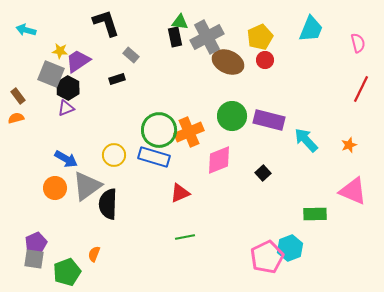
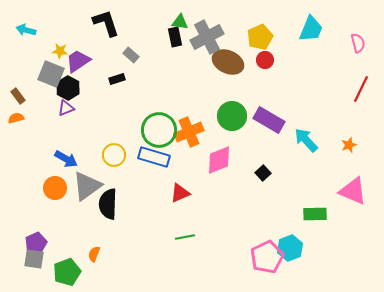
purple rectangle at (269, 120): rotated 16 degrees clockwise
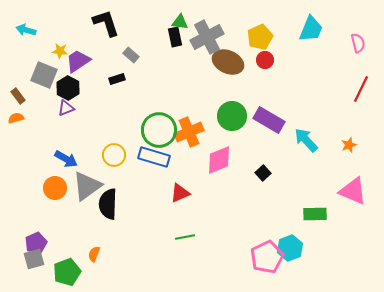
gray square at (51, 74): moved 7 px left, 1 px down
gray square at (34, 259): rotated 25 degrees counterclockwise
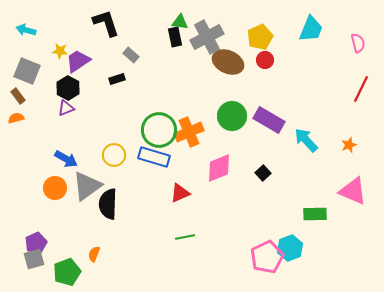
gray square at (44, 75): moved 17 px left, 4 px up
pink diamond at (219, 160): moved 8 px down
